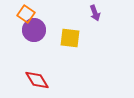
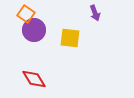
red diamond: moved 3 px left, 1 px up
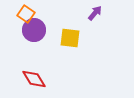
purple arrow: rotated 119 degrees counterclockwise
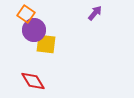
yellow square: moved 24 px left, 6 px down
red diamond: moved 1 px left, 2 px down
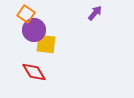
red diamond: moved 1 px right, 9 px up
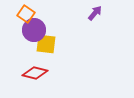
red diamond: moved 1 px right, 1 px down; rotated 45 degrees counterclockwise
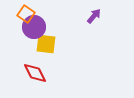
purple arrow: moved 1 px left, 3 px down
purple circle: moved 3 px up
red diamond: rotated 50 degrees clockwise
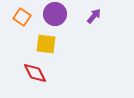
orange square: moved 4 px left, 3 px down
purple circle: moved 21 px right, 13 px up
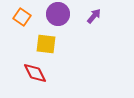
purple circle: moved 3 px right
